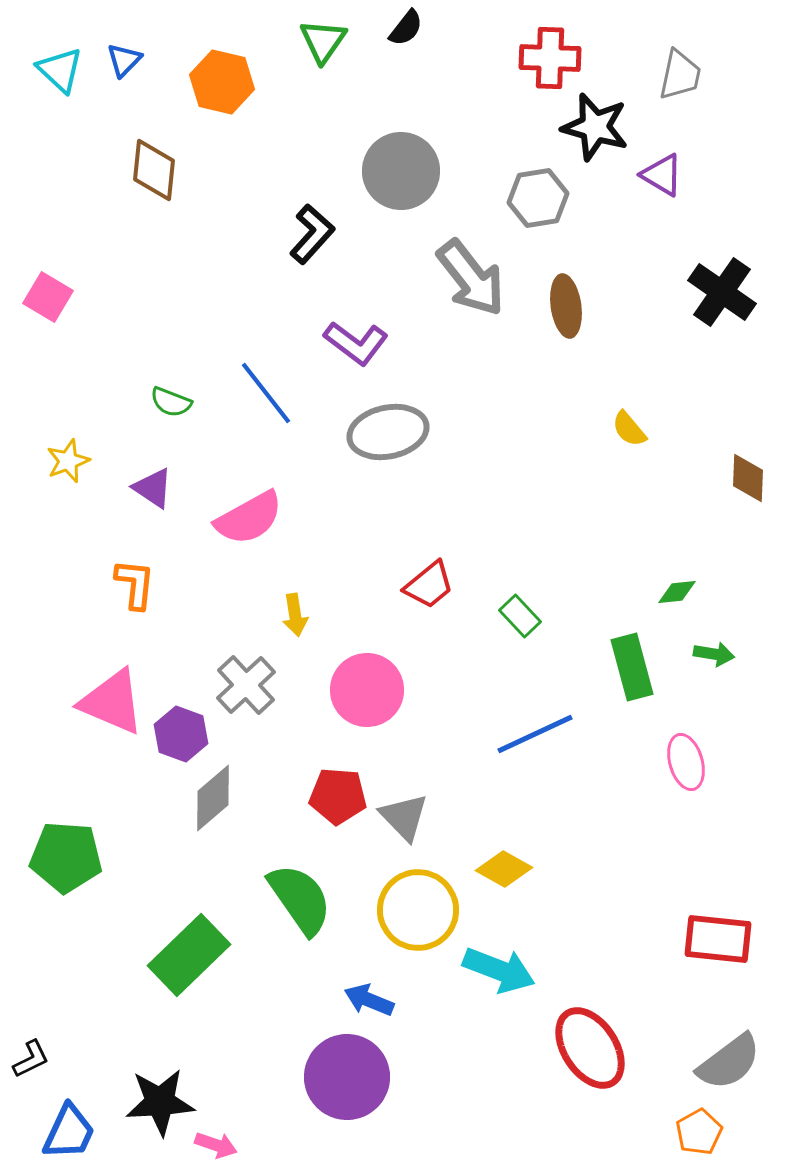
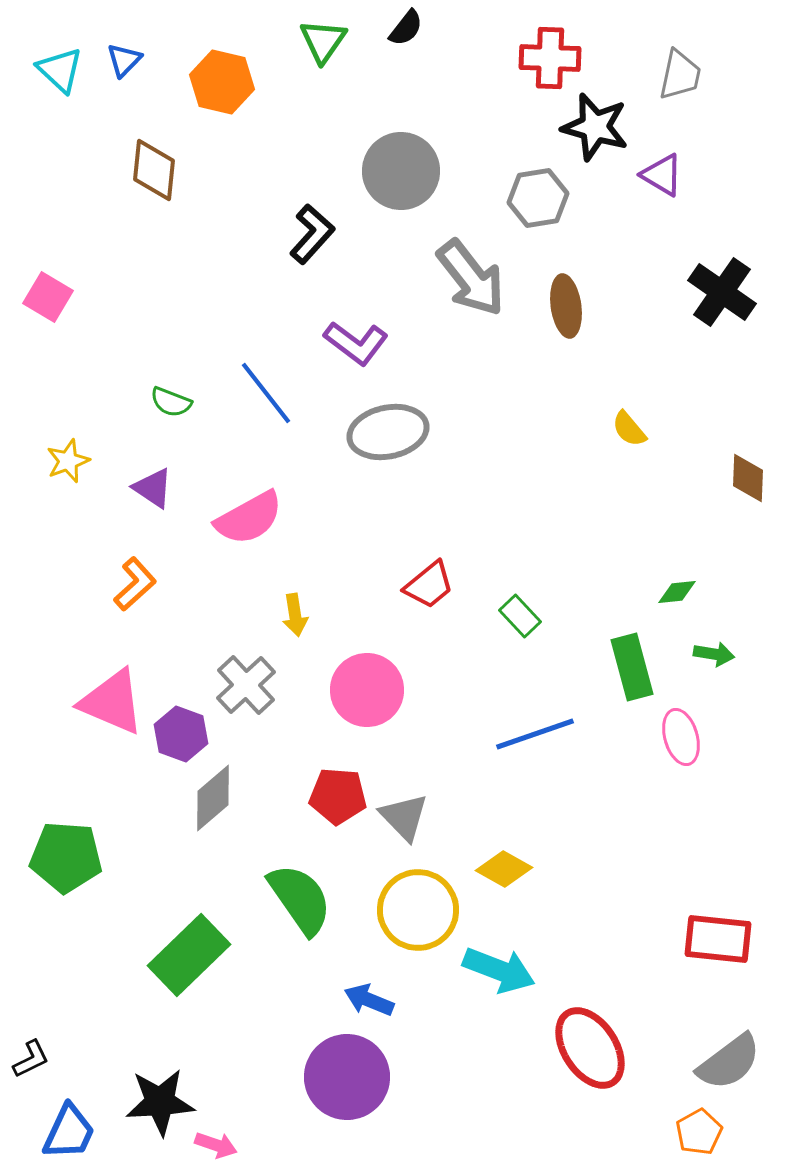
orange L-shape at (135, 584): rotated 42 degrees clockwise
blue line at (535, 734): rotated 6 degrees clockwise
pink ellipse at (686, 762): moved 5 px left, 25 px up
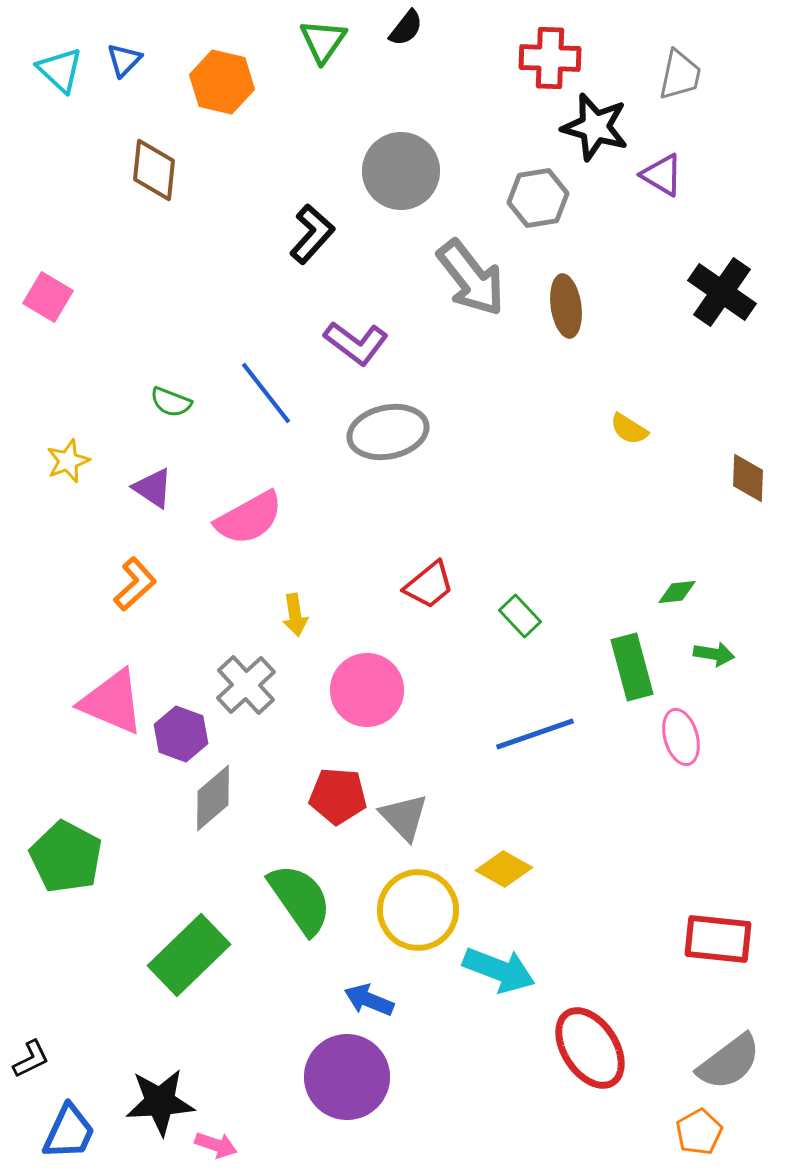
yellow semicircle at (629, 429): rotated 18 degrees counterclockwise
green pentagon at (66, 857): rotated 24 degrees clockwise
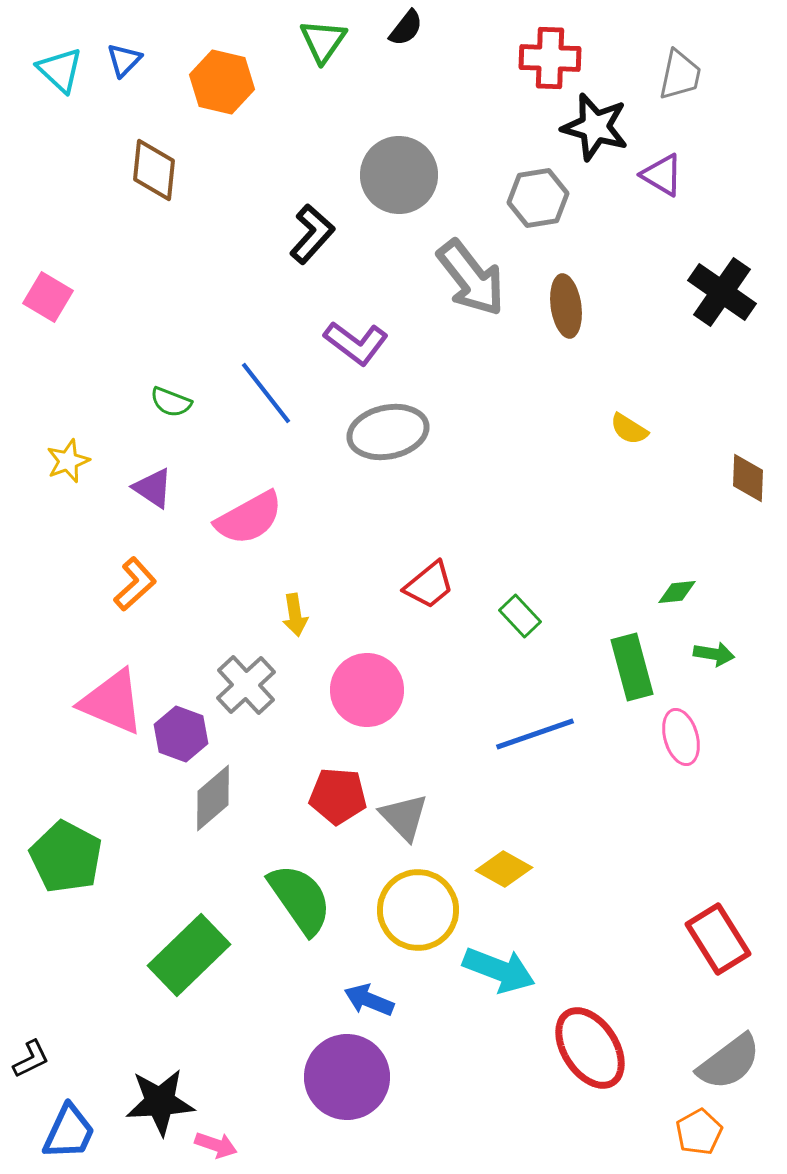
gray circle at (401, 171): moved 2 px left, 4 px down
red rectangle at (718, 939): rotated 52 degrees clockwise
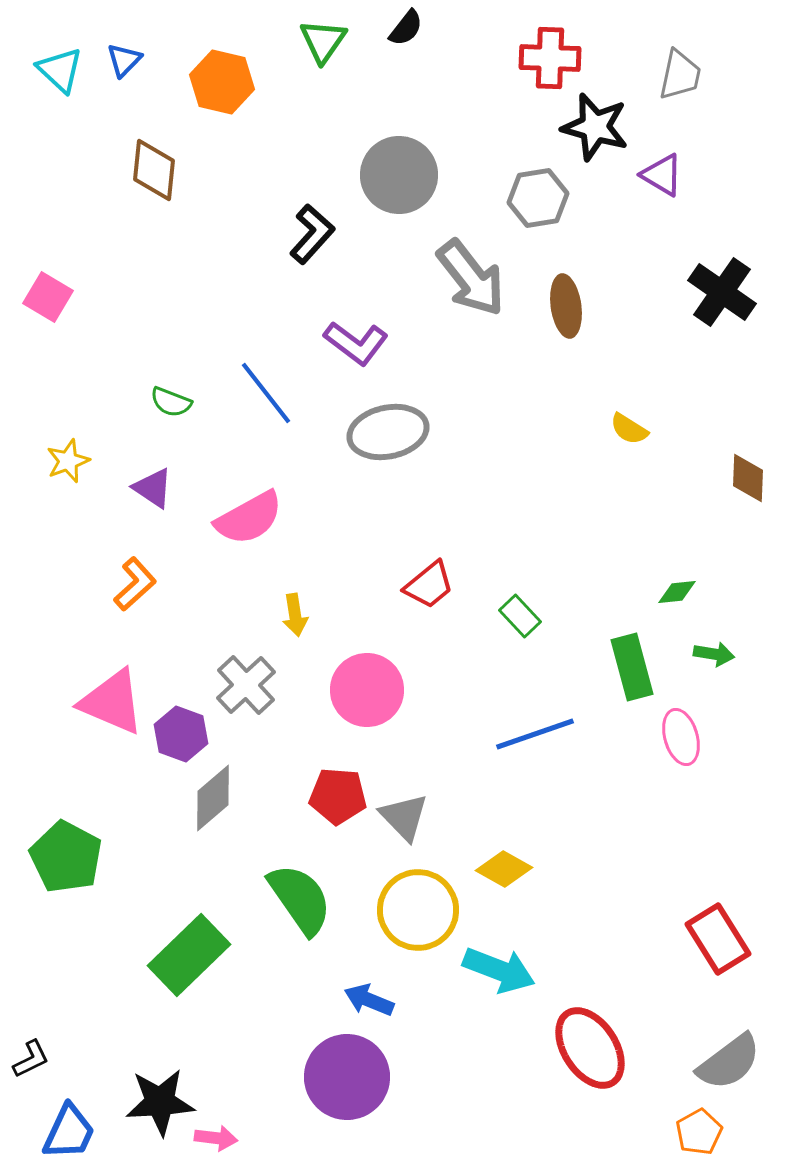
pink arrow at (216, 1145): moved 7 px up; rotated 12 degrees counterclockwise
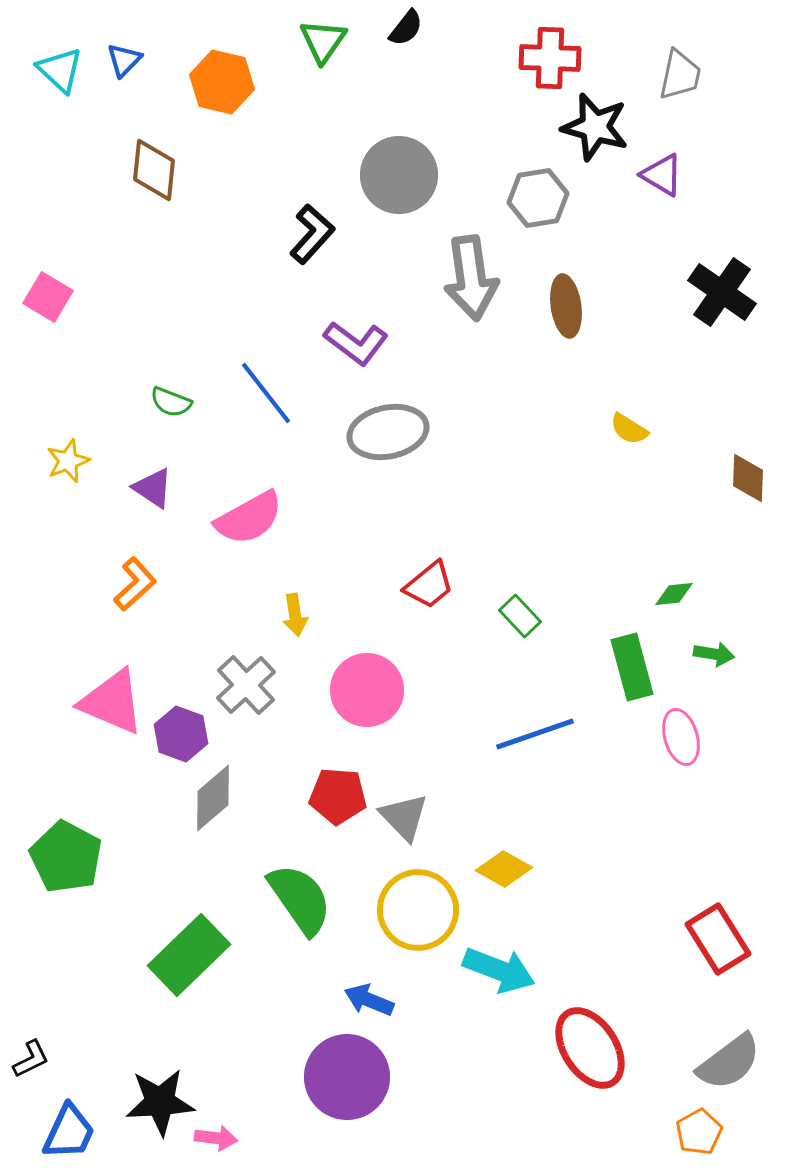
gray arrow at (471, 278): rotated 30 degrees clockwise
green diamond at (677, 592): moved 3 px left, 2 px down
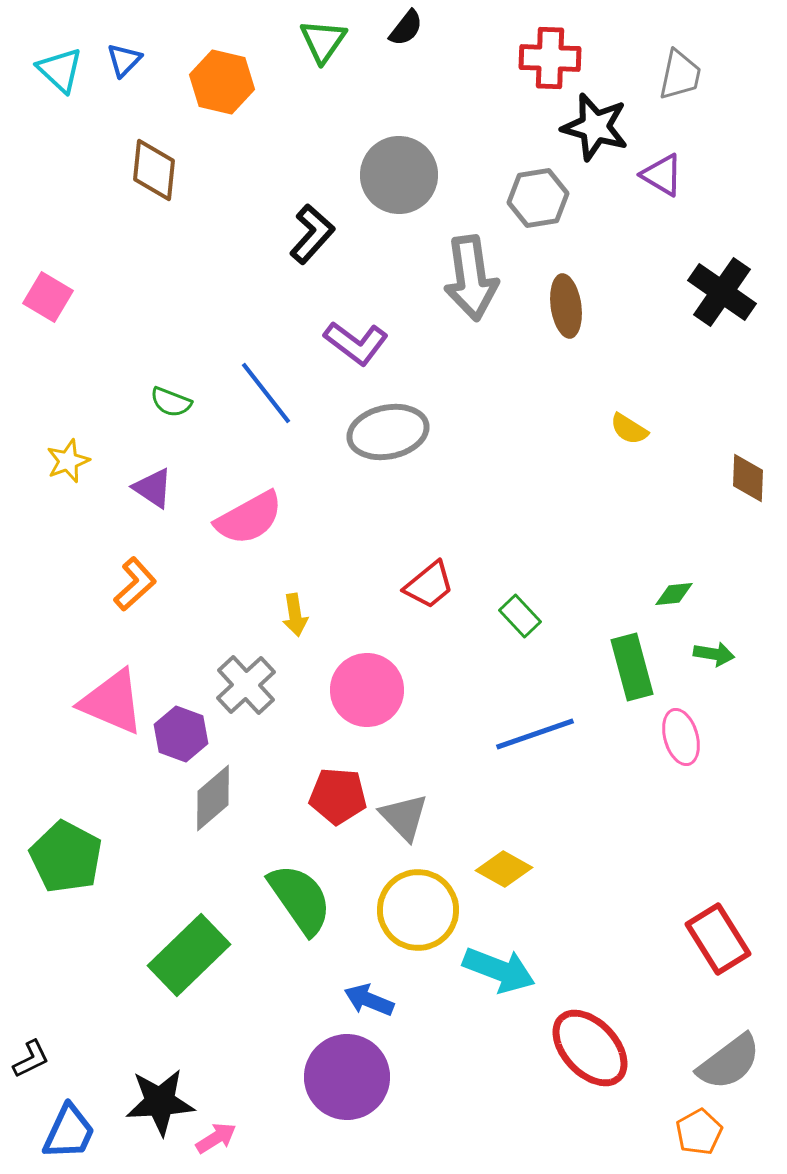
red ellipse at (590, 1048): rotated 10 degrees counterclockwise
pink arrow at (216, 1138): rotated 39 degrees counterclockwise
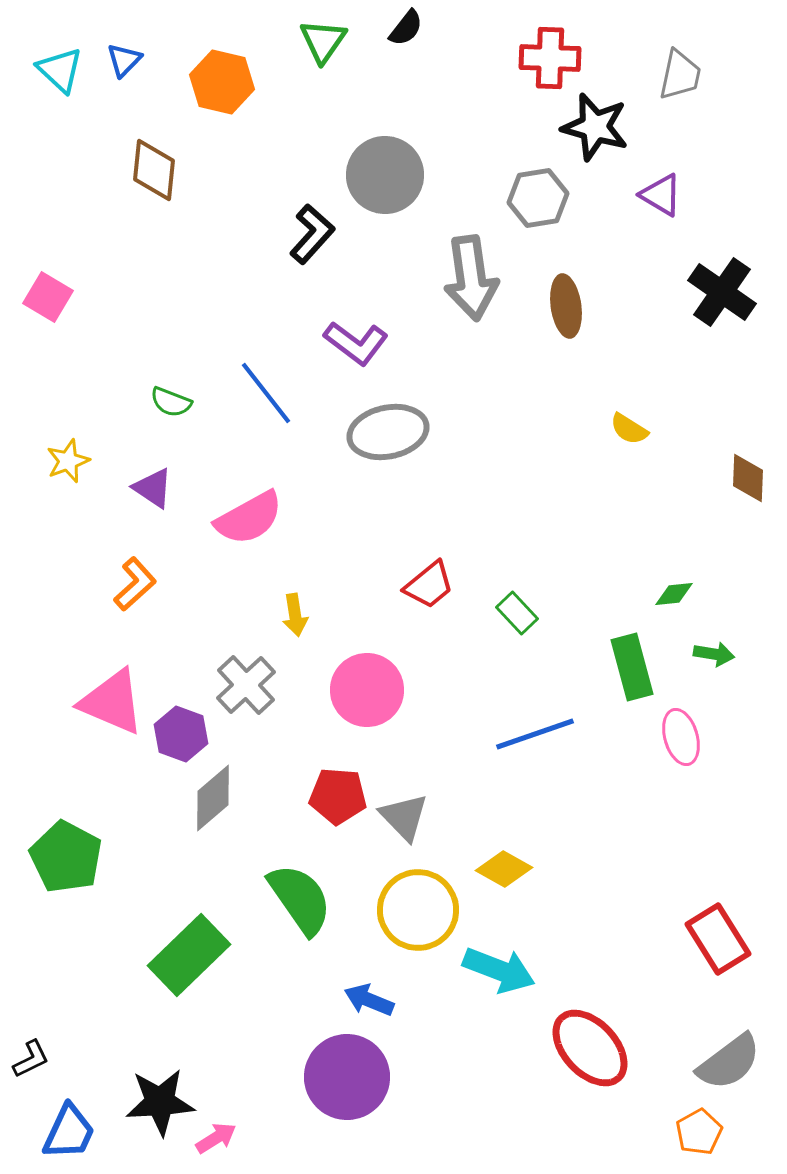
gray circle at (399, 175): moved 14 px left
purple triangle at (662, 175): moved 1 px left, 20 px down
green rectangle at (520, 616): moved 3 px left, 3 px up
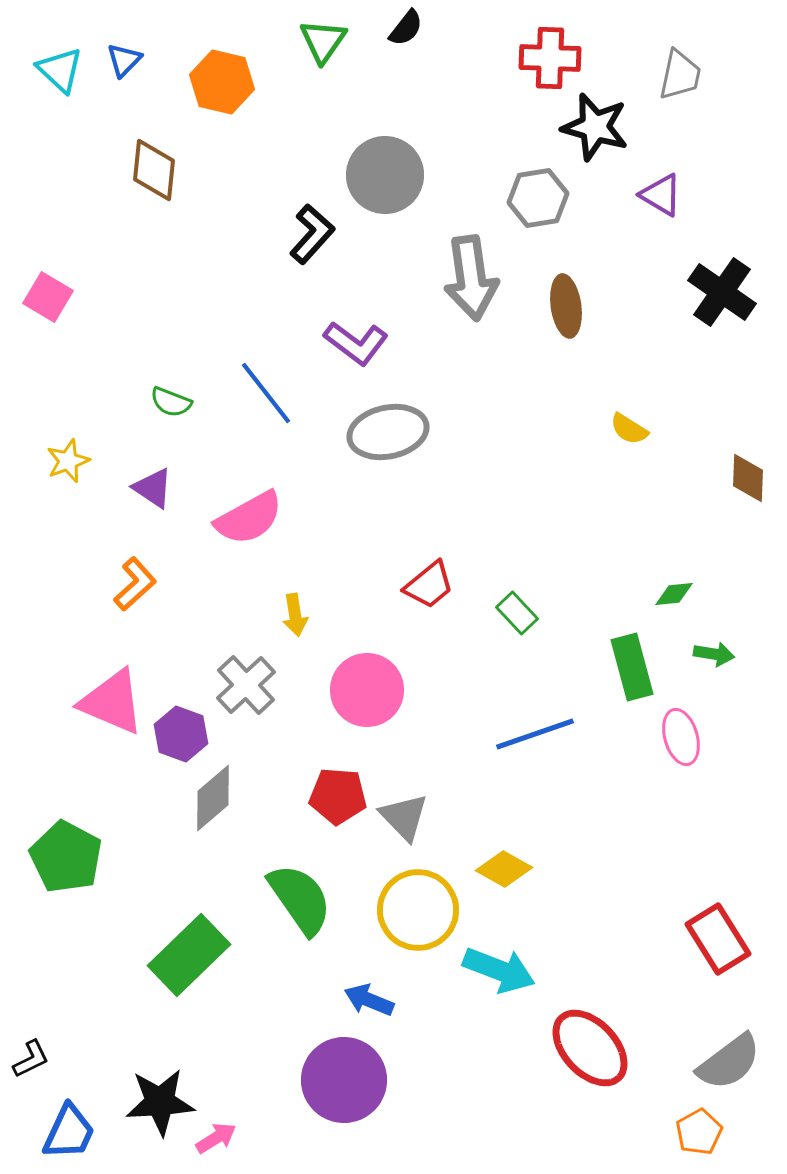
purple circle at (347, 1077): moved 3 px left, 3 px down
